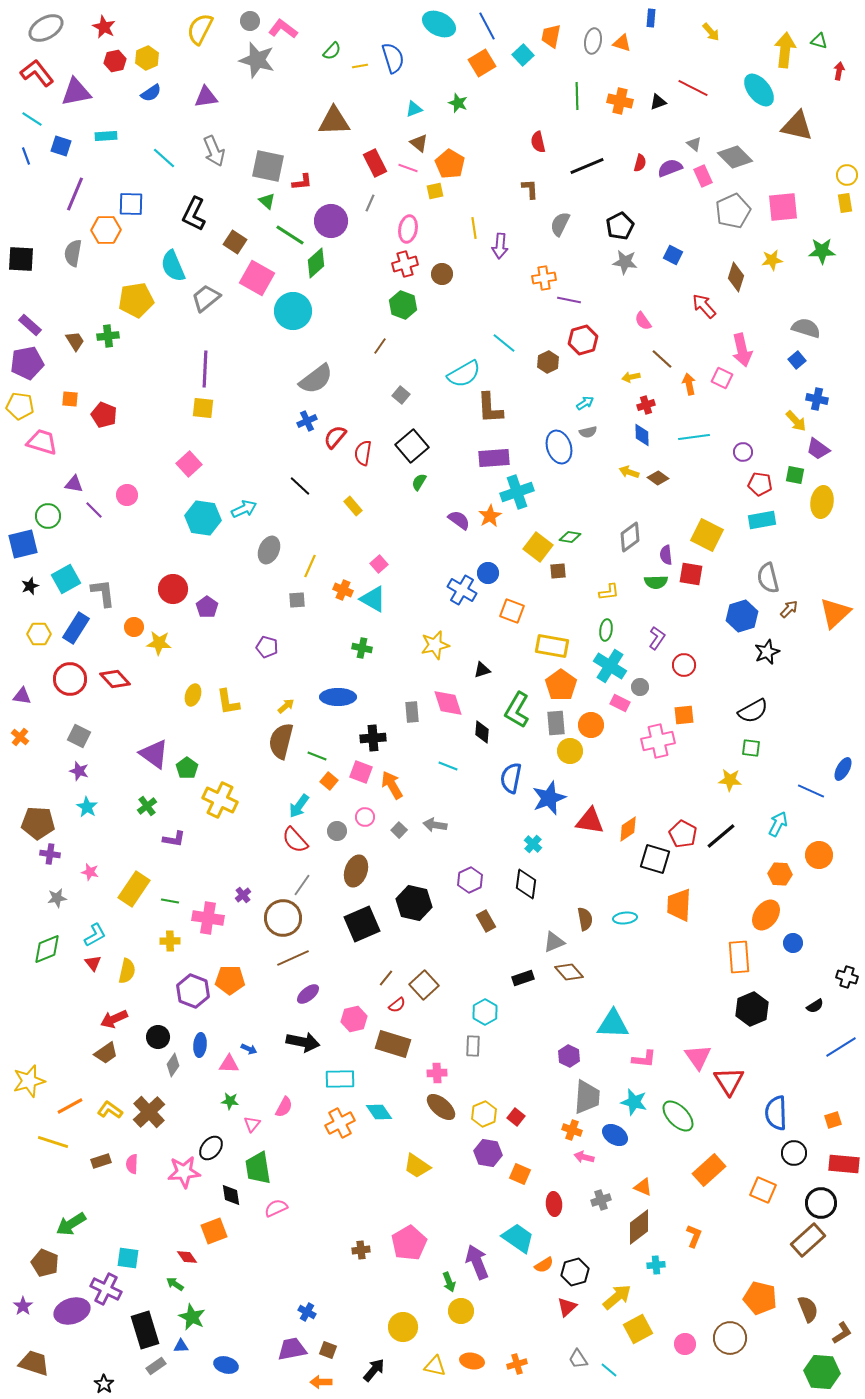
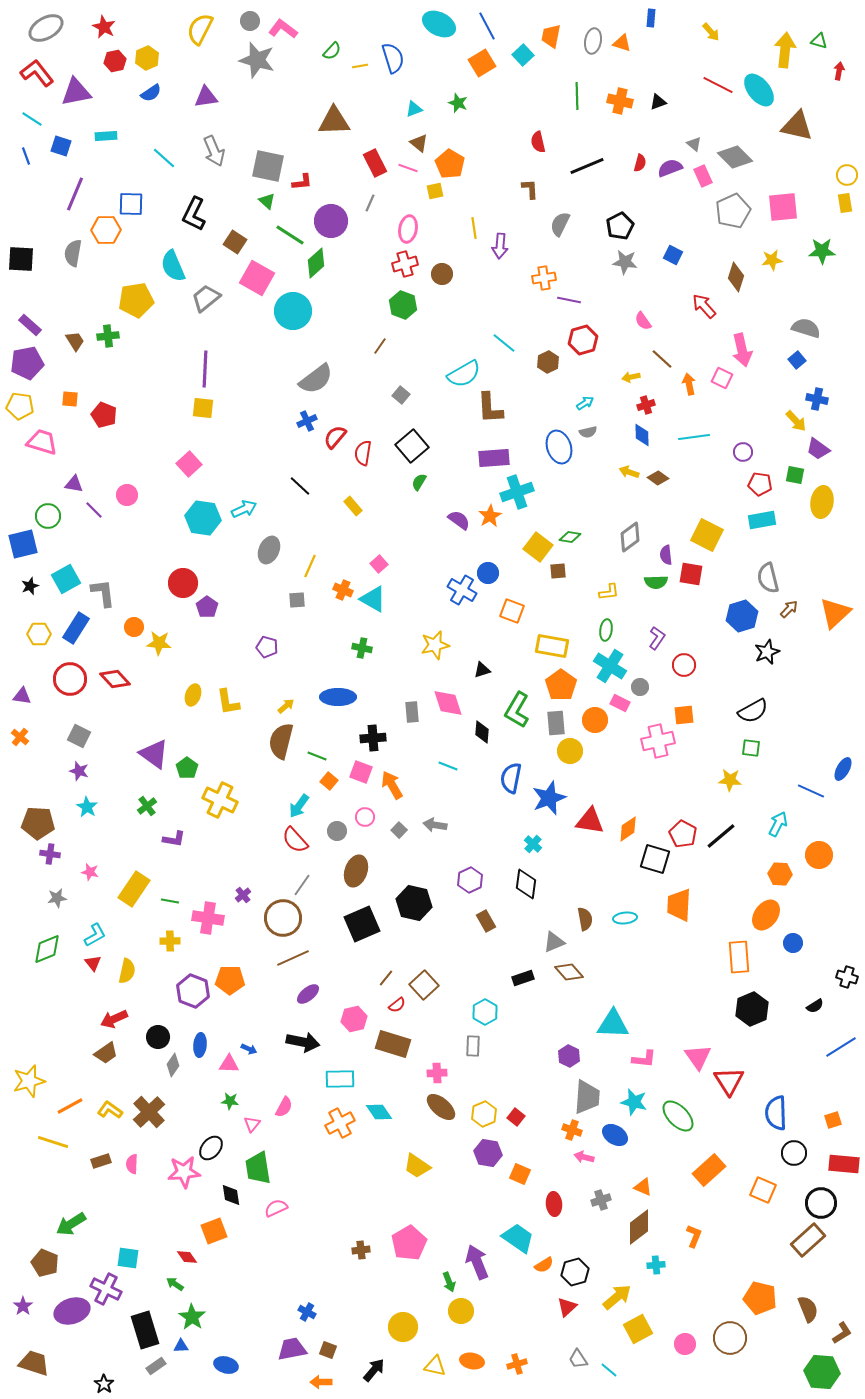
red line at (693, 88): moved 25 px right, 3 px up
red circle at (173, 589): moved 10 px right, 6 px up
orange circle at (591, 725): moved 4 px right, 5 px up
green star at (192, 1317): rotated 8 degrees clockwise
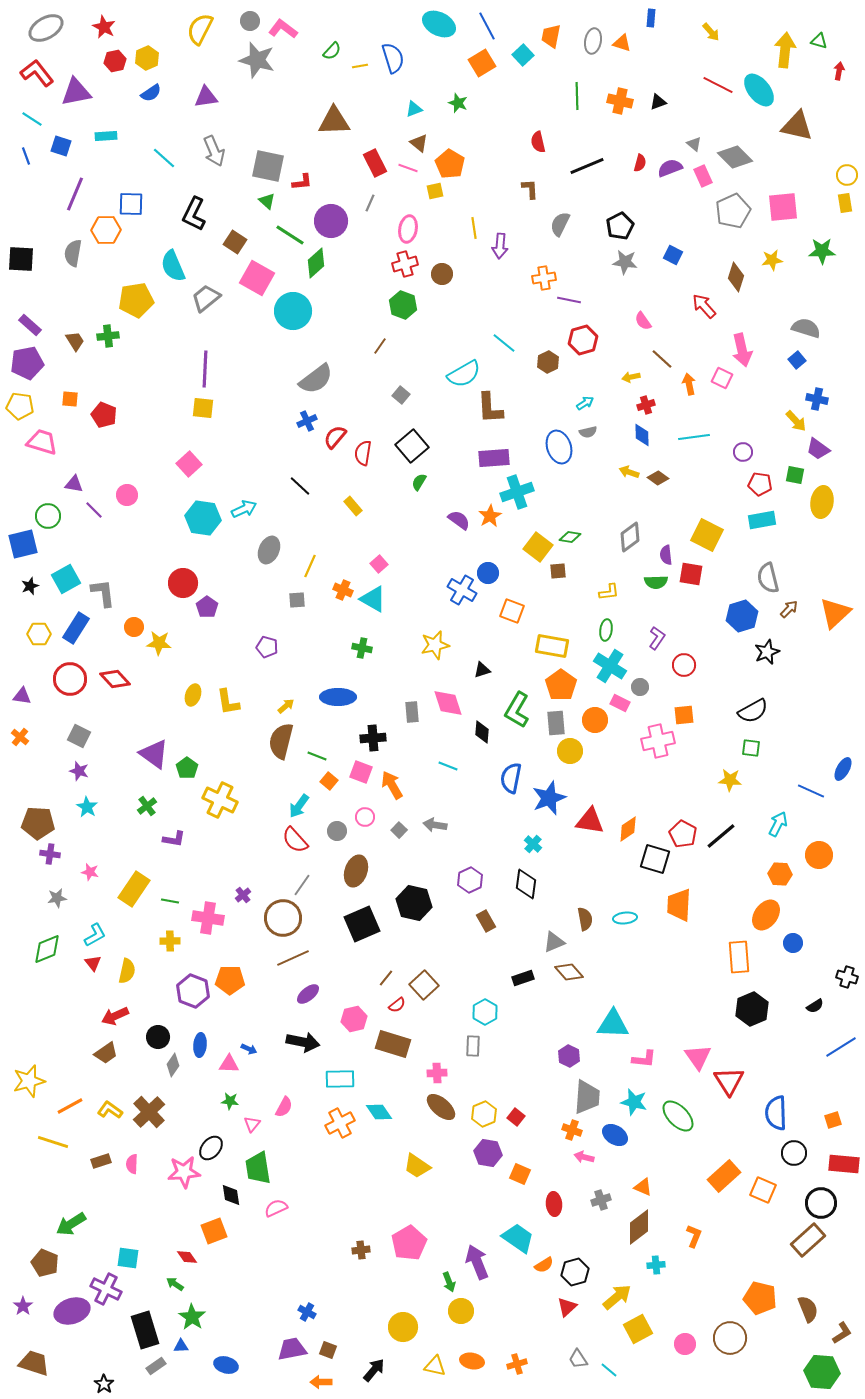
red arrow at (114, 1019): moved 1 px right, 3 px up
orange rectangle at (709, 1170): moved 15 px right, 6 px down
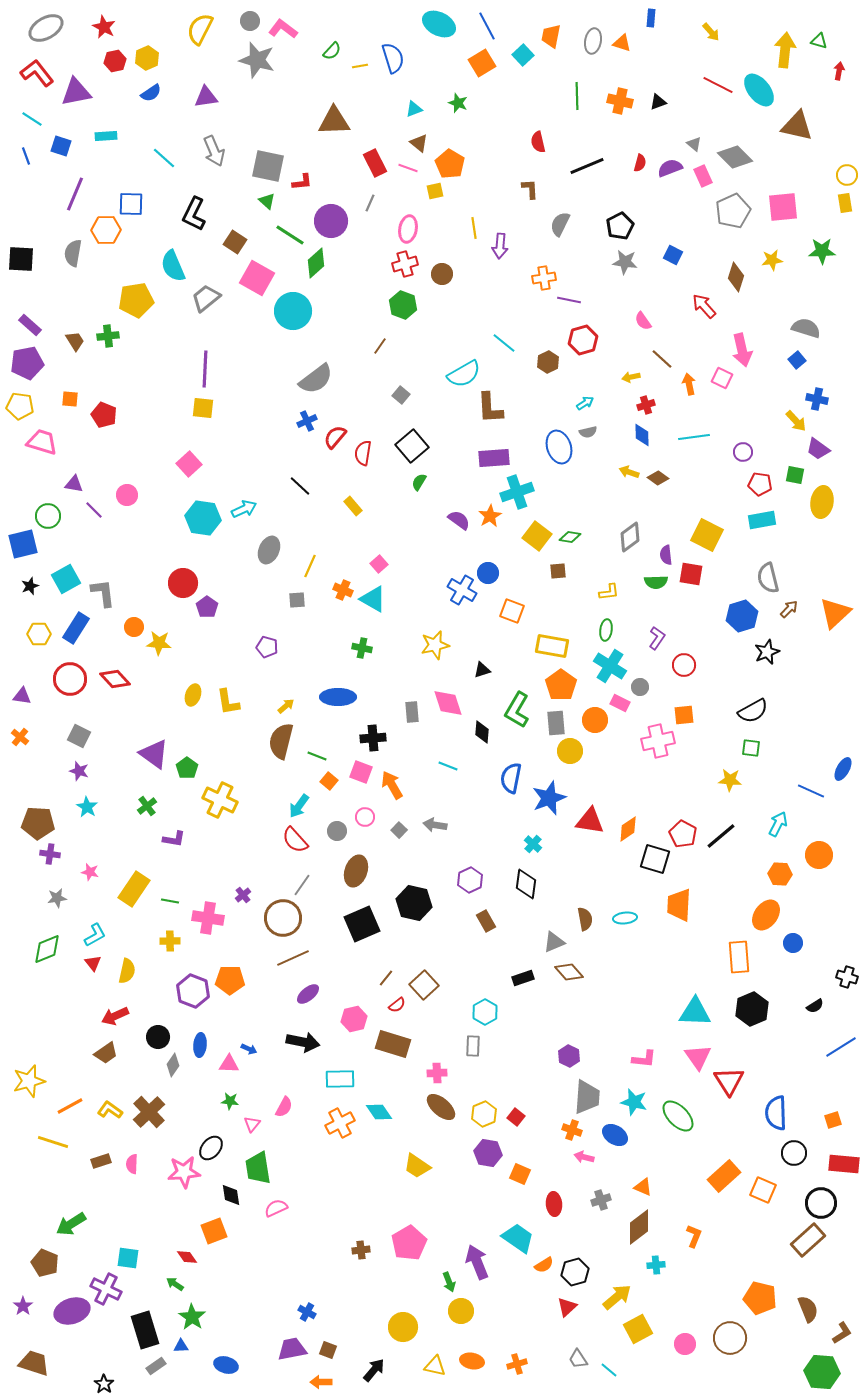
yellow square at (538, 547): moved 1 px left, 11 px up
cyan triangle at (613, 1024): moved 82 px right, 12 px up
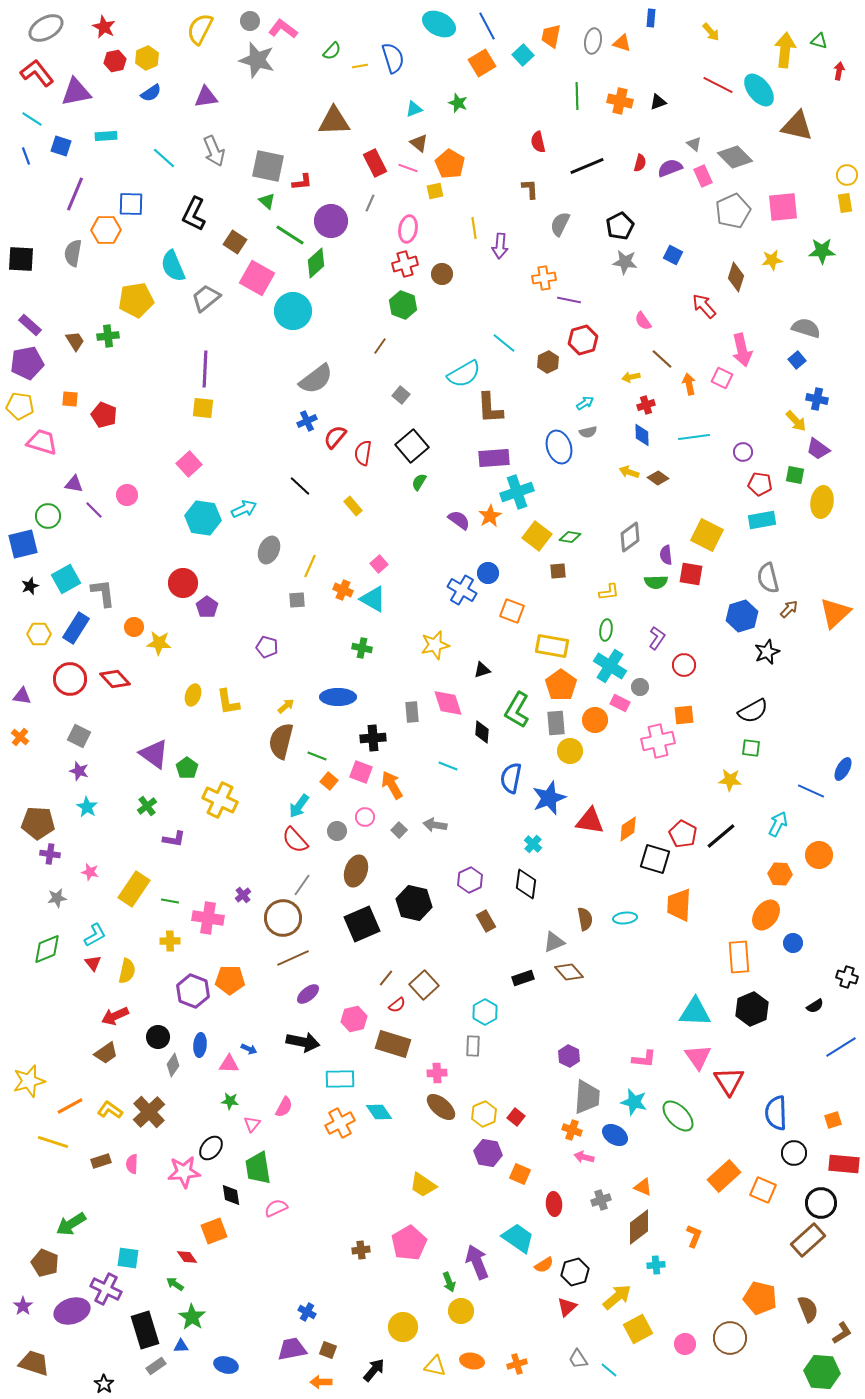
yellow trapezoid at (417, 1166): moved 6 px right, 19 px down
